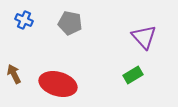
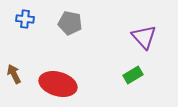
blue cross: moved 1 px right, 1 px up; rotated 18 degrees counterclockwise
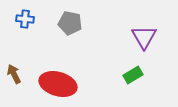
purple triangle: rotated 12 degrees clockwise
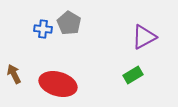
blue cross: moved 18 px right, 10 px down
gray pentagon: moved 1 px left; rotated 20 degrees clockwise
purple triangle: rotated 32 degrees clockwise
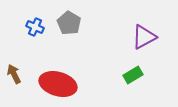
blue cross: moved 8 px left, 2 px up; rotated 18 degrees clockwise
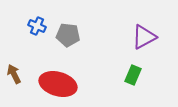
gray pentagon: moved 1 px left, 12 px down; rotated 25 degrees counterclockwise
blue cross: moved 2 px right, 1 px up
green rectangle: rotated 36 degrees counterclockwise
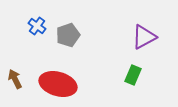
blue cross: rotated 12 degrees clockwise
gray pentagon: rotated 25 degrees counterclockwise
brown arrow: moved 1 px right, 5 px down
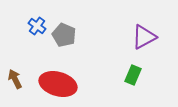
gray pentagon: moved 4 px left; rotated 30 degrees counterclockwise
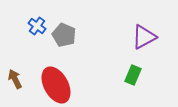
red ellipse: moved 2 px left, 1 px down; rotated 45 degrees clockwise
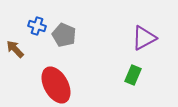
blue cross: rotated 18 degrees counterclockwise
purple triangle: moved 1 px down
brown arrow: moved 30 px up; rotated 18 degrees counterclockwise
